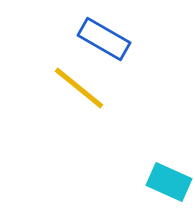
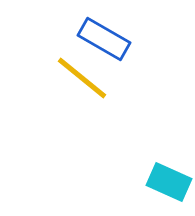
yellow line: moved 3 px right, 10 px up
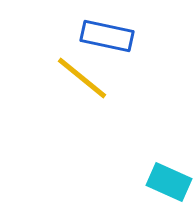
blue rectangle: moved 3 px right, 3 px up; rotated 18 degrees counterclockwise
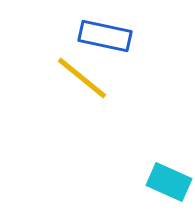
blue rectangle: moved 2 px left
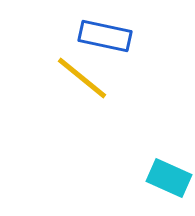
cyan rectangle: moved 4 px up
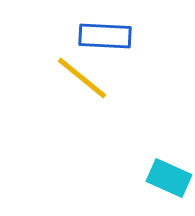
blue rectangle: rotated 9 degrees counterclockwise
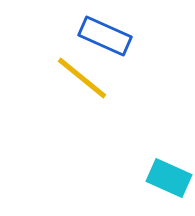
blue rectangle: rotated 21 degrees clockwise
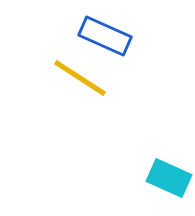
yellow line: moved 2 px left; rotated 6 degrees counterclockwise
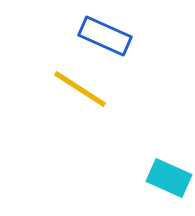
yellow line: moved 11 px down
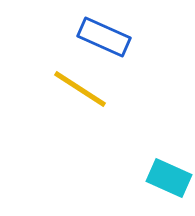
blue rectangle: moved 1 px left, 1 px down
